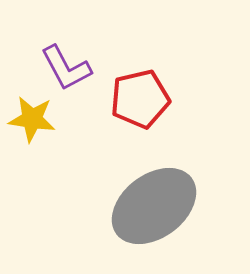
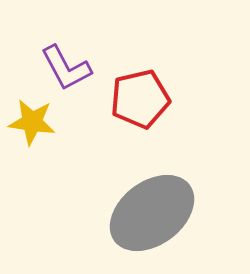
yellow star: moved 3 px down
gray ellipse: moved 2 px left, 7 px down
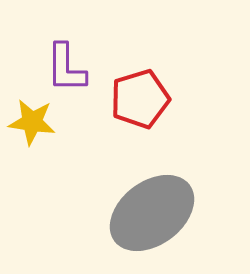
purple L-shape: rotated 28 degrees clockwise
red pentagon: rotated 4 degrees counterclockwise
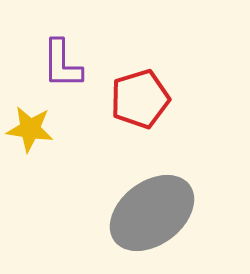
purple L-shape: moved 4 px left, 4 px up
yellow star: moved 2 px left, 7 px down
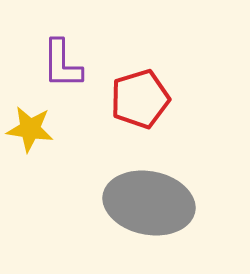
gray ellipse: moved 3 px left, 10 px up; rotated 48 degrees clockwise
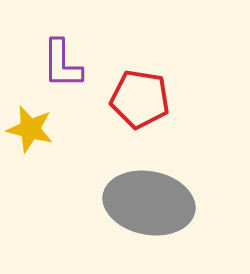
red pentagon: rotated 26 degrees clockwise
yellow star: rotated 6 degrees clockwise
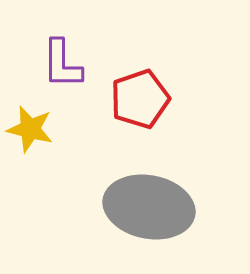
red pentagon: rotated 28 degrees counterclockwise
gray ellipse: moved 4 px down
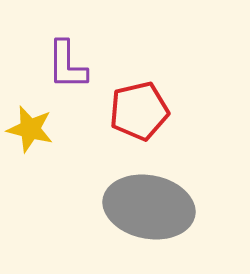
purple L-shape: moved 5 px right, 1 px down
red pentagon: moved 1 px left, 12 px down; rotated 6 degrees clockwise
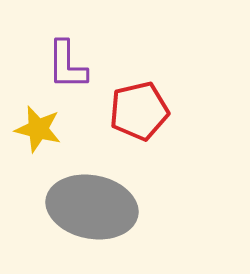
yellow star: moved 8 px right
gray ellipse: moved 57 px left
